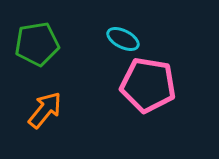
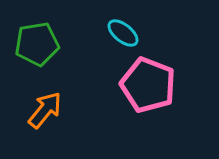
cyan ellipse: moved 6 px up; rotated 12 degrees clockwise
pink pentagon: rotated 12 degrees clockwise
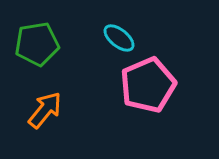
cyan ellipse: moved 4 px left, 5 px down
pink pentagon: rotated 28 degrees clockwise
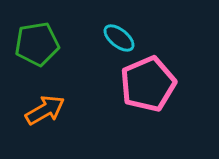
pink pentagon: moved 1 px up
orange arrow: rotated 21 degrees clockwise
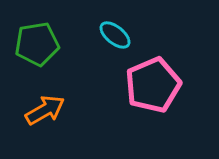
cyan ellipse: moved 4 px left, 3 px up
pink pentagon: moved 5 px right, 1 px down
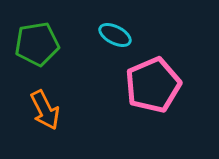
cyan ellipse: rotated 12 degrees counterclockwise
orange arrow: rotated 93 degrees clockwise
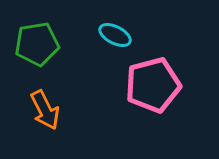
pink pentagon: rotated 8 degrees clockwise
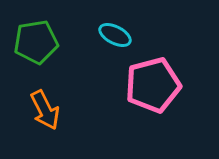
green pentagon: moved 1 px left, 2 px up
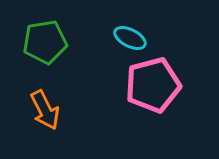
cyan ellipse: moved 15 px right, 3 px down
green pentagon: moved 9 px right
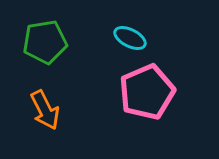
pink pentagon: moved 6 px left, 7 px down; rotated 8 degrees counterclockwise
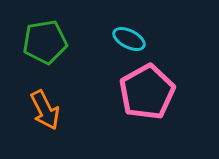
cyan ellipse: moved 1 px left, 1 px down
pink pentagon: rotated 6 degrees counterclockwise
